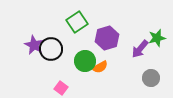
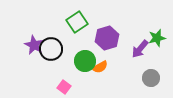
pink square: moved 3 px right, 1 px up
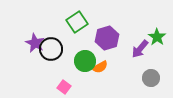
green star: moved 1 px up; rotated 24 degrees counterclockwise
purple star: moved 1 px right, 2 px up
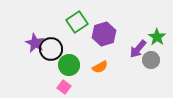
purple hexagon: moved 3 px left, 4 px up
purple arrow: moved 2 px left
green circle: moved 16 px left, 4 px down
gray circle: moved 18 px up
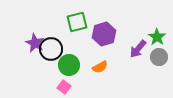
green square: rotated 20 degrees clockwise
gray circle: moved 8 px right, 3 px up
